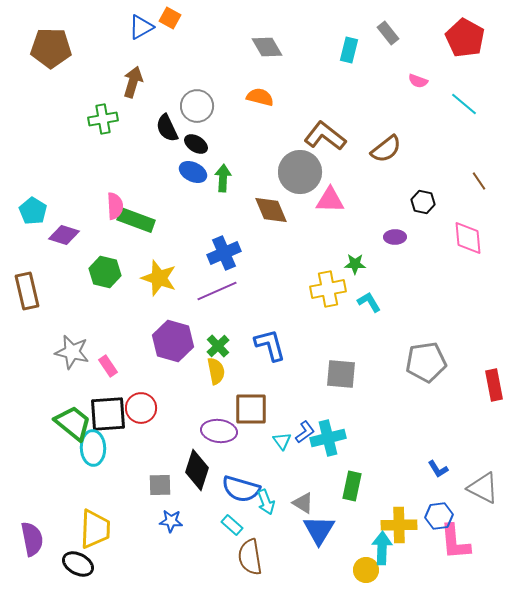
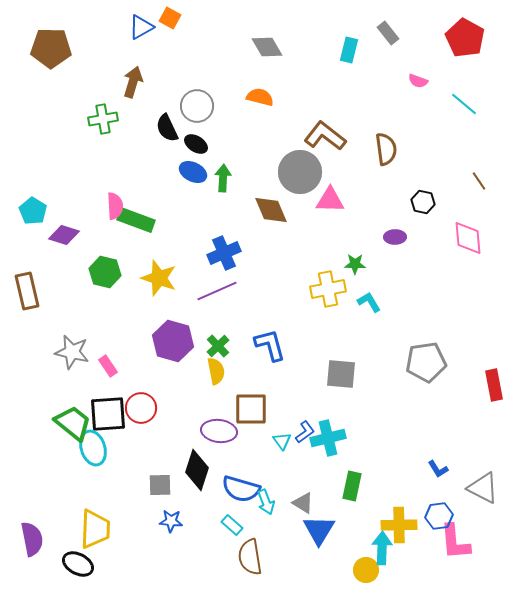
brown semicircle at (386, 149): rotated 60 degrees counterclockwise
cyan ellipse at (93, 448): rotated 16 degrees counterclockwise
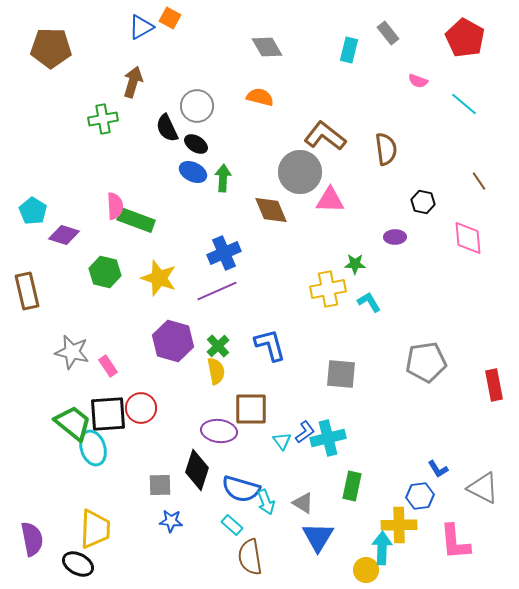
blue hexagon at (439, 516): moved 19 px left, 20 px up
blue triangle at (319, 530): moved 1 px left, 7 px down
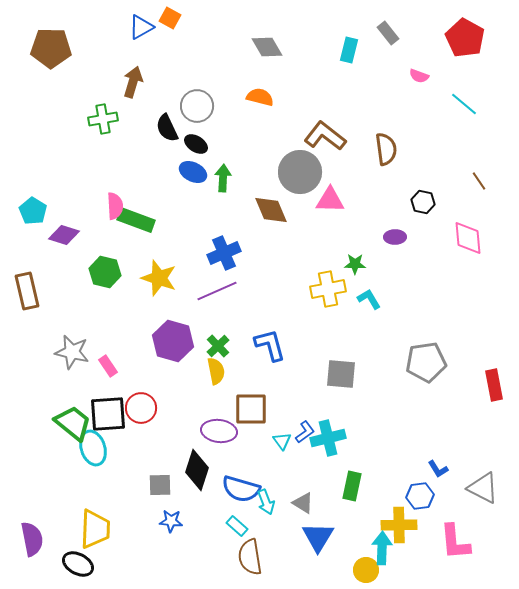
pink semicircle at (418, 81): moved 1 px right, 5 px up
cyan L-shape at (369, 302): moved 3 px up
cyan rectangle at (232, 525): moved 5 px right, 1 px down
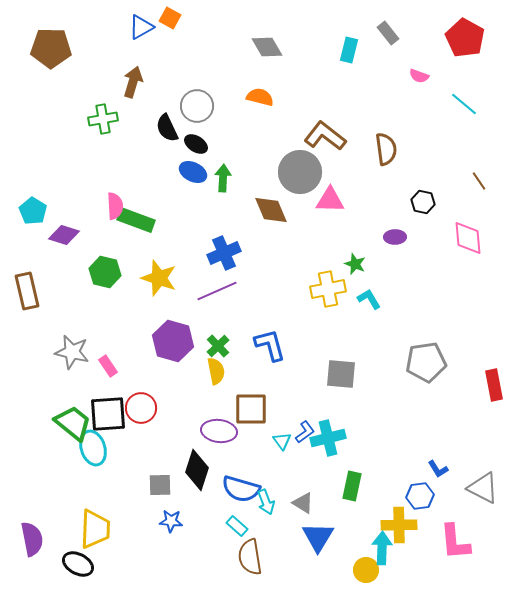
green star at (355, 264): rotated 20 degrees clockwise
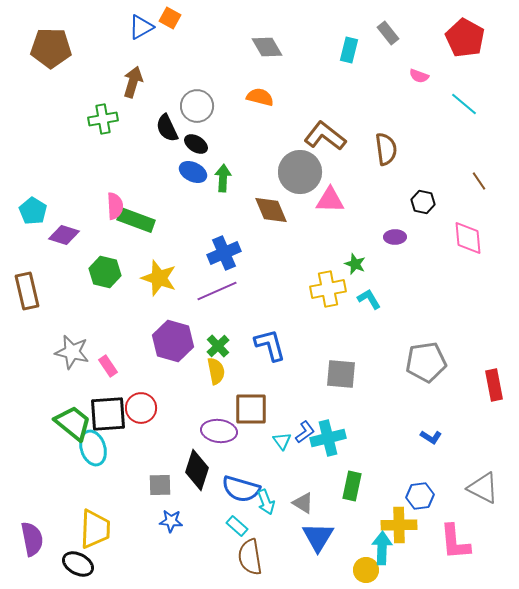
blue L-shape at (438, 469): moved 7 px left, 32 px up; rotated 25 degrees counterclockwise
